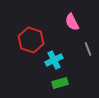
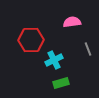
pink semicircle: rotated 108 degrees clockwise
red hexagon: rotated 20 degrees counterclockwise
green rectangle: moved 1 px right
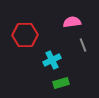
red hexagon: moved 6 px left, 5 px up
gray line: moved 5 px left, 4 px up
cyan cross: moved 2 px left
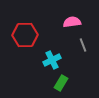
green rectangle: rotated 42 degrees counterclockwise
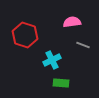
red hexagon: rotated 20 degrees clockwise
gray line: rotated 48 degrees counterclockwise
green rectangle: rotated 63 degrees clockwise
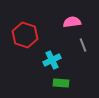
gray line: rotated 48 degrees clockwise
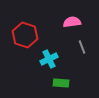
gray line: moved 1 px left, 2 px down
cyan cross: moved 3 px left, 1 px up
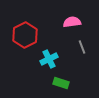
red hexagon: rotated 15 degrees clockwise
green rectangle: rotated 14 degrees clockwise
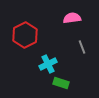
pink semicircle: moved 4 px up
cyan cross: moved 1 px left, 5 px down
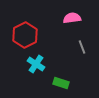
cyan cross: moved 12 px left; rotated 30 degrees counterclockwise
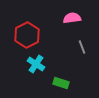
red hexagon: moved 2 px right
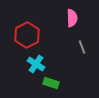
pink semicircle: rotated 96 degrees clockwise
green rectangle: moved 10 px left
